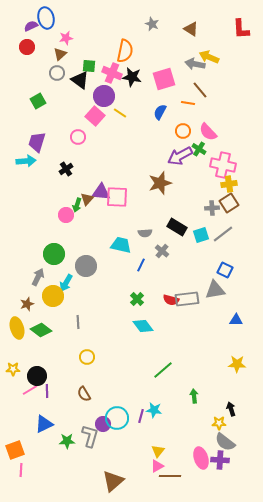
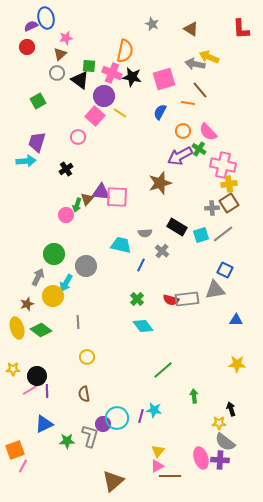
brown semicircle at (84, 394): rotated 21 degrees clockwise
pink line at (21, 470): moved 2 px right, 4 px up; rotated 24 degrees clockwise
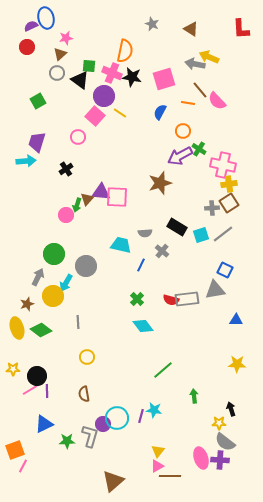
pink semicircle at (208, 132): moved 9 px right, 31 px up
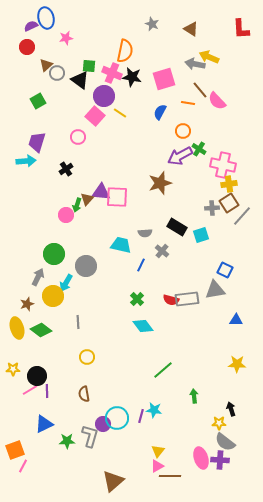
brown triangle at (60, 54): moved 14 px left, 11 px down
gray line at (223, 234): moved 19 px right, 18 px up; rotated 10 degrees counterclockwise
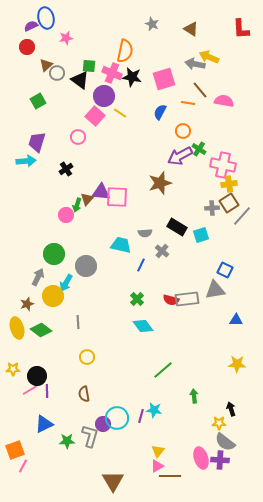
pink semicircle at (217, 101): moved 7 px right; rotated 144 degrees clockwise
brown triangle at (113, 481): rotated 20 degrees counterclockwise
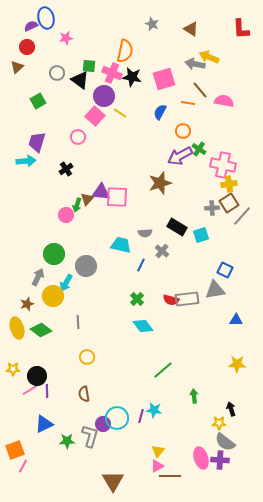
brown triangle at (46, 65): moved 29 px left, 2 px down
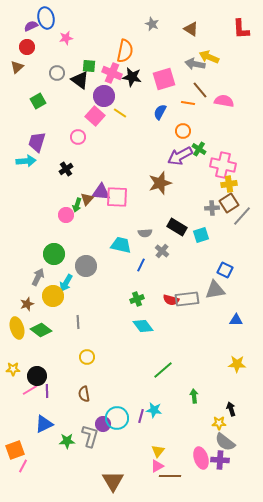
green cross at (137, 299): rotated 24 degrees clockwise
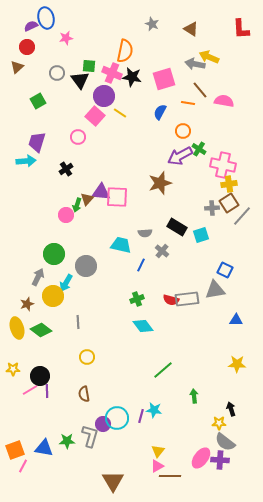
black triangle at (80, 80): rotated 18 degrees clockwise
black circle at (37, 376): moved 3 px right
blue triangle at (44, 424): moved 24 px down; rotated 36 degrees clockwise
pink ellipse at (201, 458): rotated 55 degrees clockwise
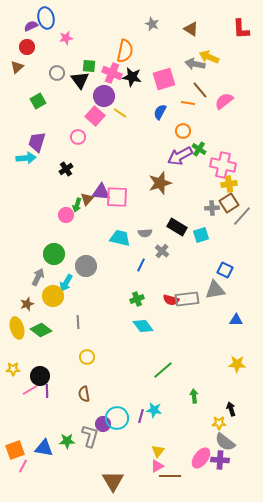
pink semicircle at (224, 101): rotated 48 degrees counterclockwise
cyan arrow at (26, 161): moved 3 px up
cyan trapezoid at (121, 245): moved 1 px left, 7 px up
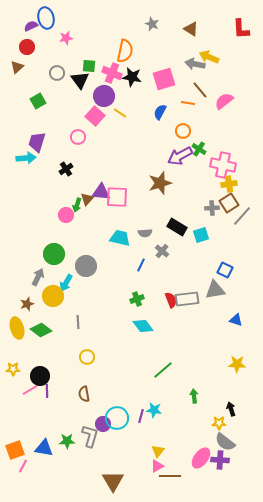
red semicircle at (171, 300): rotated 126 degrees counterclockwise
blue triangle at (236, 320): rotated 16 degrees clockwise
